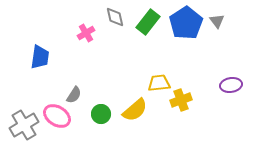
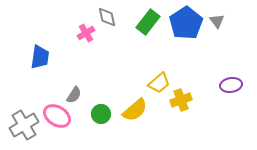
gray diamond: moved 8 px left
yellow trapezoid: rotated 145 degrees clockwise
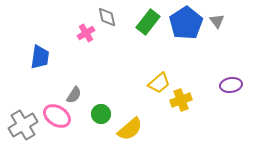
yellow semicircle: moved 5 px left, 19 px down
gray cross: moved 1 px left
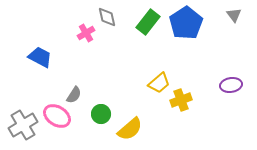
gray triangle: moved 17 px right, 6 px up
blue trapezoid: rotated 70 degrees counterclockwise
